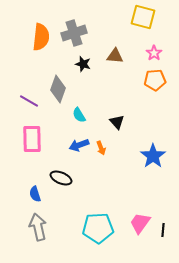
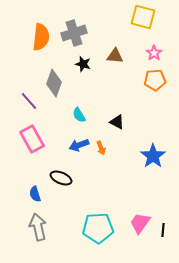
gray diamond: moved 4 px left, 6 px up
purple line: rotated 18 degrees clockwise
black triangle: rotated 21 degrees counterclockwise
pink rectangle: rotated 28 degrees counterclockwise
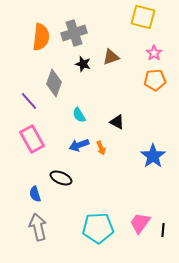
brown triangle: moved 4 px left, 1 px down; rotated 24 degrees counterclockwise
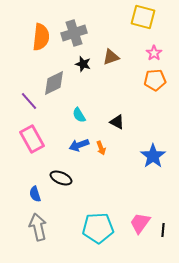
gray diamond: rotated 44 degrees clockwise
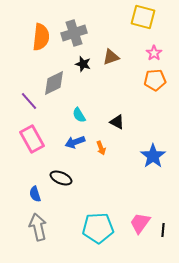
blue arrow: moved 4 px left, 3 px up
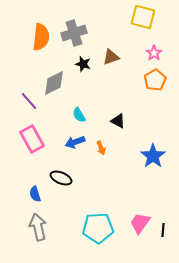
orange pentagon: rotated 25 degrees counterclockwise
black triangle: moved 1 px right, 1 px up
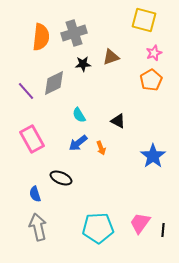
yellow square: moved 1 px right, 3 px down
pink star: rotated 14 degrees clockwise
black star: rotated 21 degrees counterclockwise
orange pentagon: moved 4 px left
purple line: moved 3 px left, 10 px up
blue arrow: moved 3 px right, 1 px down; rotated 18 degrees counterclockwise
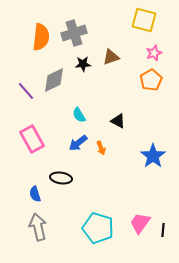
gray diamond: moved 3 px up
black ellipse: rotated 15 degrees counterclockwise
cyan pentagon: rotated 20 degrees clockwise
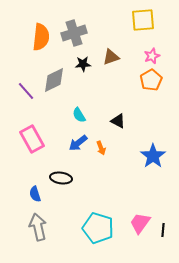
yellow square: moved 1 px left; rotated 20 degrees counterclockwise
pink star: moved 2 px left, 3 px down
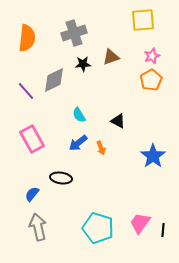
orange semicircle: moved 14 px left, 1 px down
blue semicircle: moved 3 px left; rotated 56 degrees clockwise
